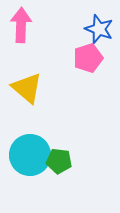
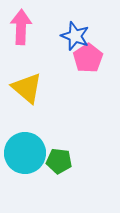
pink arrow: moved 2 px down
blue star: moved 24 px left, 7 px down
pink pentagon: rotated 16 degrees counterclockwise
cyan circle: moved 5 px left, 2 px up
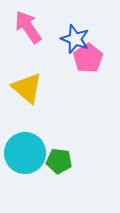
pink arrow: moved 7 px right; rotated 36 degrees counterclockwise
blue star: moved 3 px down
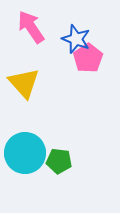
pink arrow: moved 3 px right
blue star: moved 1 px right
yellow triangle: moved 3 px left, 5 px up; rotated 8 degrees clockwise
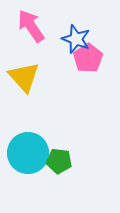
pink arrow: moved 1 px up
yellow triangle: moved 6 px up
cyan circle: moved 3 px right
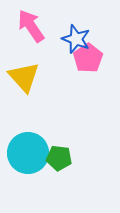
green pentagon: moved 3 px up
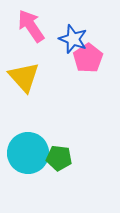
blue star: moved 3 px left
